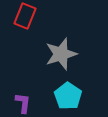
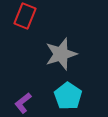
purple L-shape: rotated 135 degrees counterclockwise
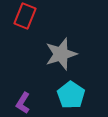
cyan pentagon: moved 3 px right, 1 px up
purple L-shape: rotated 20 degrees counterclockwise
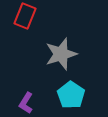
purple L-shape: moved 3 px right
